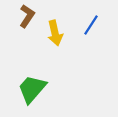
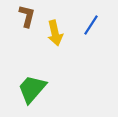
brown L-shape: rotated 20 degrees counterclockwise
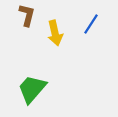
brown L-shape: moved 1 px up
blue line: moved 1 px up
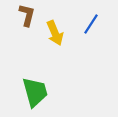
yellow arrow: rotated 10 degrees counterclockwise
green trapezoid: moved 3 px right, 3 px down; rotated 124 degrees clockwise
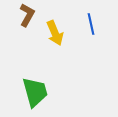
brown L-shape: rotated 15 degrees clockwise
blue line: rotated 45 degrees counterclockwise
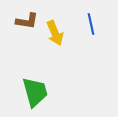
brown L-shape: moved 6 px down; rotated 70 degrees clockwise
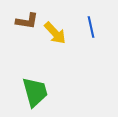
blue line: moved 3 px down
yellow arrow: rotated 20 degrees counterclockwise
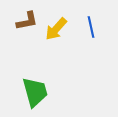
brown L-shape: rotated 20 degrees counterclockwise
yellow arrow: moved 1 px right, 4 px up; rotated 85 degrees clockwise
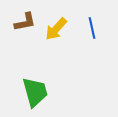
brown L-shape: moved 2 px left, 1 px down
blue line: moved 1 px right, 1 px down
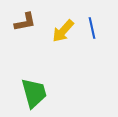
yellow arrow: moved 7 px right, 2 px down
green trapezoid: moved 1 px left, 1 px down
